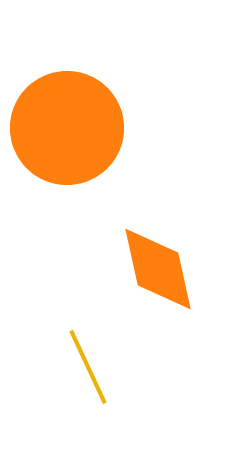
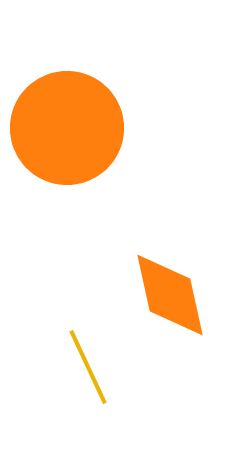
orange diamond: moved 12 px right, 26 px down
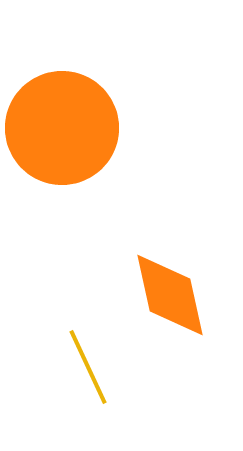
orange circle: moved 5 px left
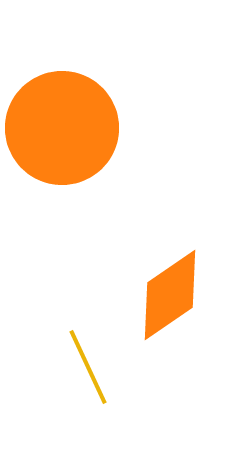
orange diamond: rotated 68 degrees clockwise
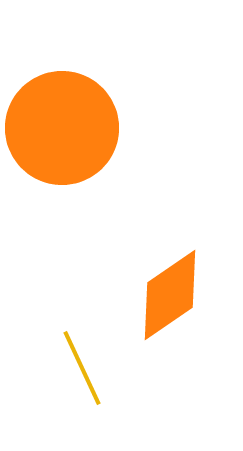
yellow line: moved 6 px left, 1 px down
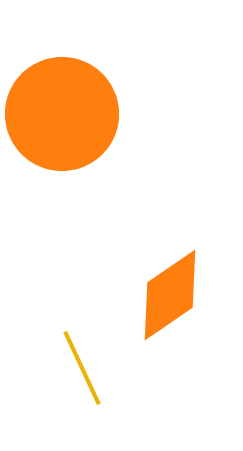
orange circle: moved 14 px up
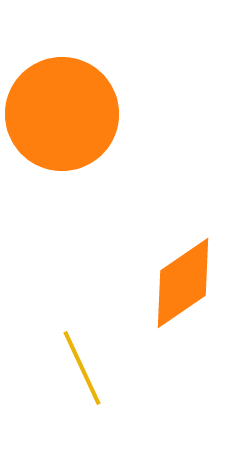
orange diamond: moved 13 px right, 12 px up
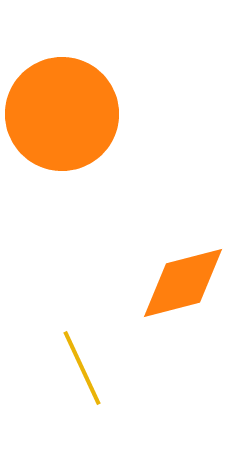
orange diamond: rotated 20 degrees clockwise
